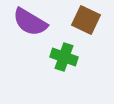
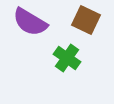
green cross: moved 3 px right, 1 px down; rotated 16 degrees clockwise
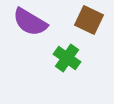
brown square: moved 3 px right
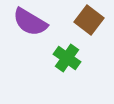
brown square: rotated 12 degrees clockwise
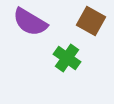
brown square: moved 2 px right, 1 px down; rotated 8 degrees counterclockwise
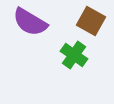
green cross: moved 7 px right, 3 px up
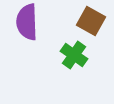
purple semicircle: moved 3 px left; rotated 57 degrees clockwise
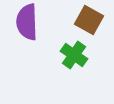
brown square: moved 2 px left, 1 px up
